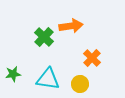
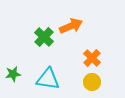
orange arrow: rotated 15 degrees counterclockwise
yellow circle: moved 12 px right, 2 px up
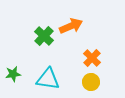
green cross: moved 1 px up
yellow circle: moved 1 px left
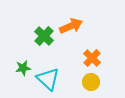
green star: moved 10 px right, 6 px up
cyan triangle: rotated 35 degrees clockwise
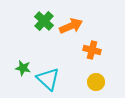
green cross: moved 15 px up
orange cross: moved 8 px up; rotated 30 degrees counterclockwise
green star: rotated 21 degrees clockwise
yellow circle: moved 5 px right
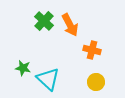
orange arrow: moved 1 px left, 1 px up; rotated 85 degrees clockwise
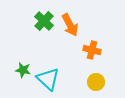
green star: moved 2 px down
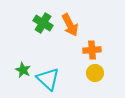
green cross: moved 1 px left, 2 px down; rotated 12 degrees counterclockwise
orange cross: rotated 18 degrees counterclockwise
green star: rotated 14 degrees clockwise
yellow circle: moved 1 px left, 9 px up
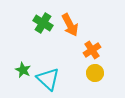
orange cross: rotated 30 degrees counterclockwise
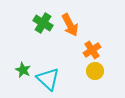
yellow circle: moved 2 px up
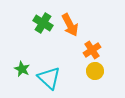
green star: moved 1 px left, 1 px up
cyan triangle: moved 1 px right, 1 px up
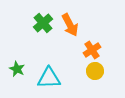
green cross: rotated 18 degrees clockwise
green star: moved 5 px left
cyan triangle: rotated 45 degrees counterclockwise
